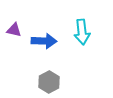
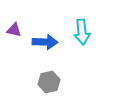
blue arrow: moved 1 px right, 1 px down
gray hexagon: rotated 15 degrees clockwise
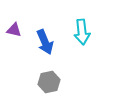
blue arrow: rotated 65 degrees clockwise
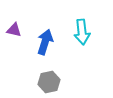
blue arrow: rotated 140 degrees counterclockwise
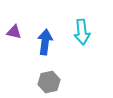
purple triangle: moved 2 px down
blue arrow: rotated 10 degrees counterclockwise
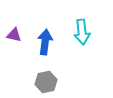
purple triangle: moved 3 px down
gray hexagon: moved 3 px left
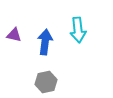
cyan arrow: moved 4 px left, 2 px up
